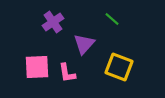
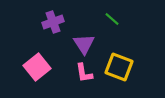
purple cross: rotated 15 degrees clockwise
purple triangle: rotated 15 degrees counterclockwise
pink square: rotated 36 degrees counterclockwise
pink L-shape: moved 17 px right
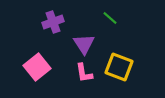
green line: moved 2 px left, 1 px up
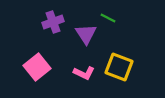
green line: moved 2 px left; rotated 14 degrees counterclockwise
purple triangle: moved 2 px right, 10 px up
pink L-shape: rotated 55 degrees counterclockwise
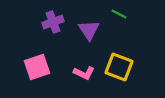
green line: moved 11 px right, 4 px up
purple triangle: moved 3 px right, 4 px up
pink square: rotated 20 degrees clockwise
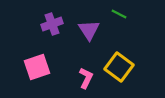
purple cross: moved 1 px left, 2 px down
yellow square: rotated 16 degrees clockwise
pink L-shape: moved 2 px right, 5 px down; rotated 90 degrees counterclockwise
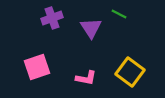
purple cross: moved 6 px up
purple triangle: moved 2 px right, 2 px up
yellow square: moved 11 px right, 5 px down
pink L-shape: rotated 75 degrees clockwise
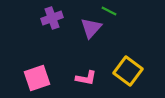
green line: moved 10 px left, 3 px up
purple triangle: rotated 15 degrees clockwise
pink square: moved 11 px down
yellow square: moved 2 px left, 1 px up
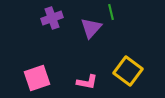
green line: moved 2 px right, 1 px down; rotated 49 degrees clockwise
pink L-shape: moved 1 px right, 4 px down
